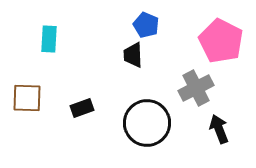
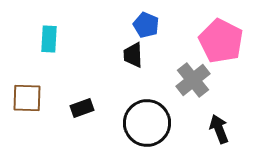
gray cross: moved 3 px left, 8 px up; rotated 12 degrees counterclockwise
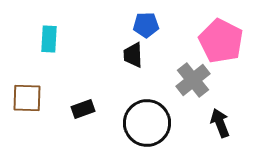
blue pentagon: rotated 25 degrees counterclockwise
black rectangle: moved 1 px right, 1 px down
black arrow: moved 1 px right, 6 px up
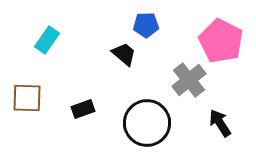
cyan rectangle: moved 2 px left, 1 px down; rotated 32 degrees clockwise
black trapezoid: moved 9 px left, 1 px up; rotated 132 degrees clockwise
gray cross: moved 4 px left
black arrow: rotated 12 degrees counterclockwise
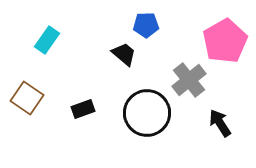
pink pentagon: moved 4 px right; rotated 15 degrees clockwise
brown square: rotated 32 degrees clockwise
black circle: moved 10 px up
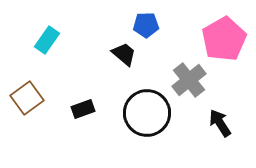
pink pentagon: moved 1 px left, 2 px up
brown square: rotated 20 degrees clockwise
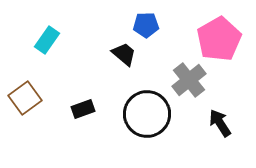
pink pentagon: moved 5 px left
brown square: moved 2 px left
black circle: moved 1 px down
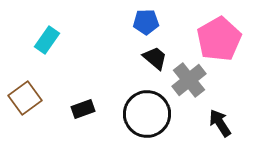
blue pentagon: moved 3 px up
black trapezoid: moved 31 px right, 4 px down
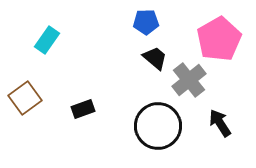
black circle: moved 11 px right, 12 px down
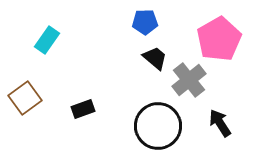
blue pentagon: moved 1 px left
